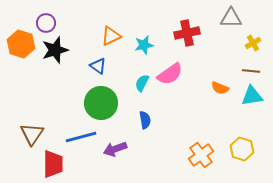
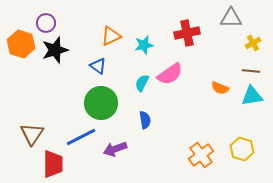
blue line: rotated 12 degrees counterclockwise
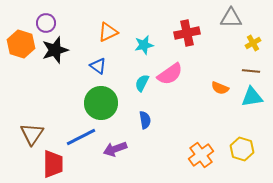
orange triangle: moved 3 px left, 4 px up
cyan triangle: moved 1 px down
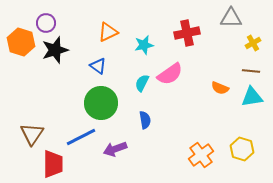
orange hexagon: moved 2 px up
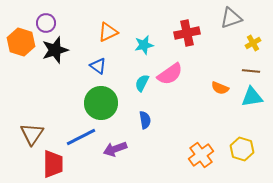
gray triangle: rotated 20 degrees counterclockwise
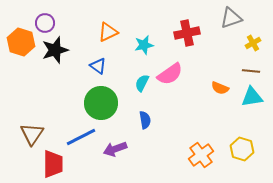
purple circle: moved 1 px left
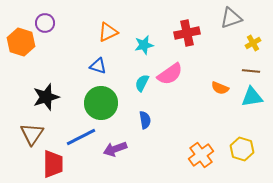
black star: moved 9 px left, 47 px down
blue triangle: rotated 18 degrees counterclockwise
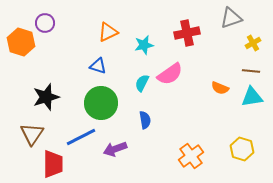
orange cross: moved 10 px left, 1 px down
